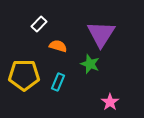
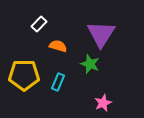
pink star: moved 7 px left, 1 px down; rotated 12 degrees clockwise
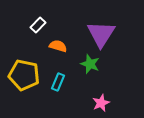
white rectangle: moved 1 px left, 1 px down
yellow pentagon: rotated 12 degrees clockwise
pink star: moved 2 px left
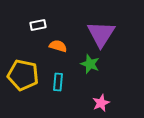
white rectangle: rotated 35 degrees clockwise
yellow pentagon: moved 1 px left
cyan rectangle: rotated 18 degrees counterclockwise
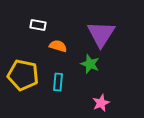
white rectangle: rotated 21 degrees clockwise
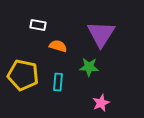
green star: moved 1 px left, 3 px down; rotated 18 degrees counterclockwise
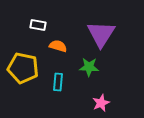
yellow pentagon: moved 7 px up
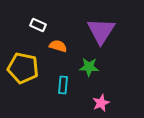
white rectangle: rotated 14 degrees clockwise
purple triangle: moved 3 px up
cyan rectangle: moved 5 px right, 3 px down
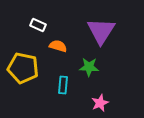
pink star: moved 1 px left
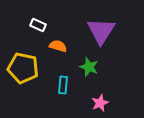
green star: rotated 18 degrees clockwise
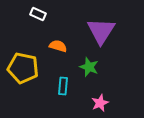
white rectangle: moved 11 px up
cyan rectangle: moved 1 px down
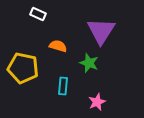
green star: moved 4 px up
pink star: moved 3 px left, 1 px up
